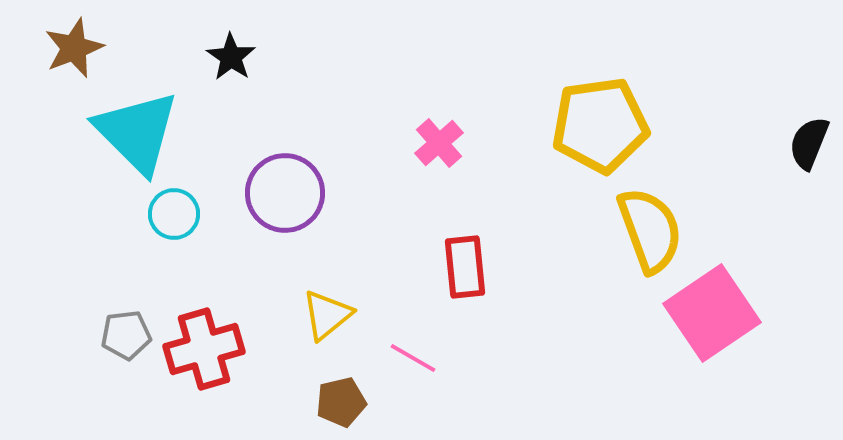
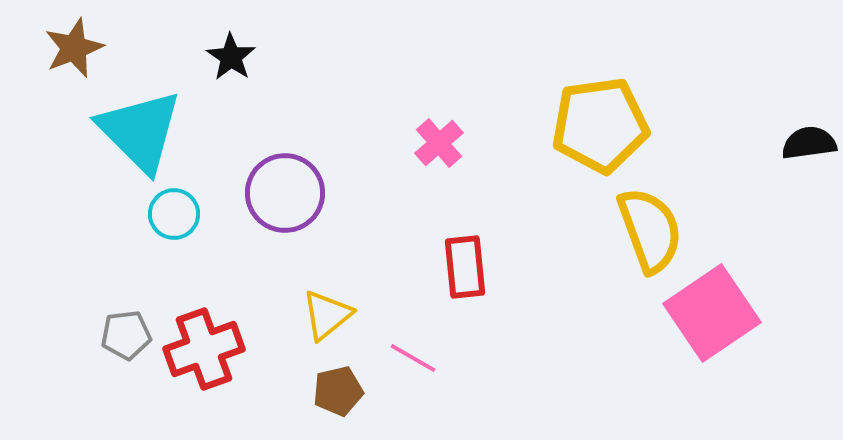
cyan triangle: moved 3 px right, 1 px up
black semicircle: rotated 60 degrees clockwise
red cross: rotated 4 degrees counterclockwise
brown pentagon: moved 3 px left, 11 px up
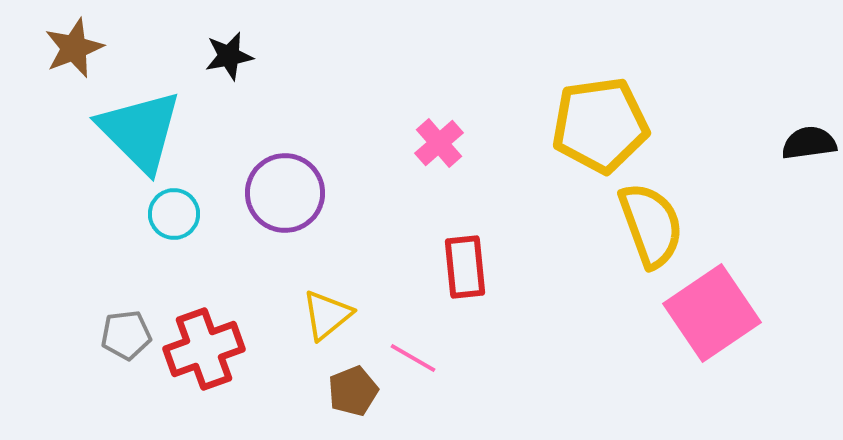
black star: moved 2 px left, 1 px up; rotated 27 degrees clockwise
yellow semicircle: moved 1 px right, 5 px up
brown pentagon: moved 15 px right; rotated 9 degrees counterclockwise
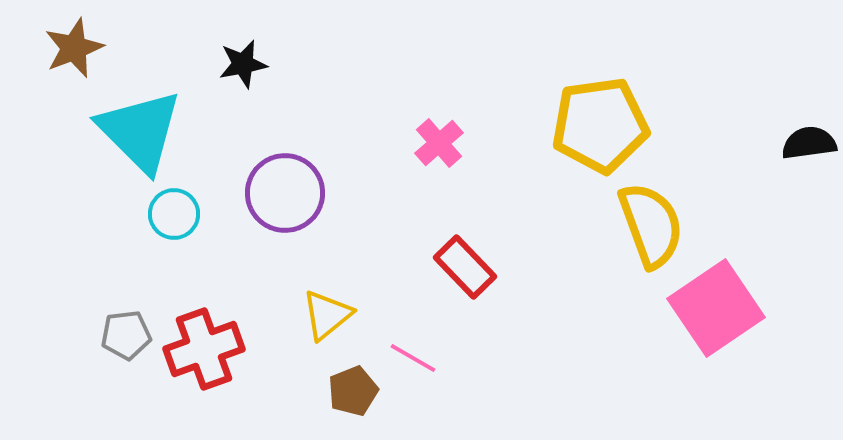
black star: moved 14 px right, 8 px down
red rectangle: rotated 38 degrees counterclockwise
pink square: moved 4 px right, 5 px up
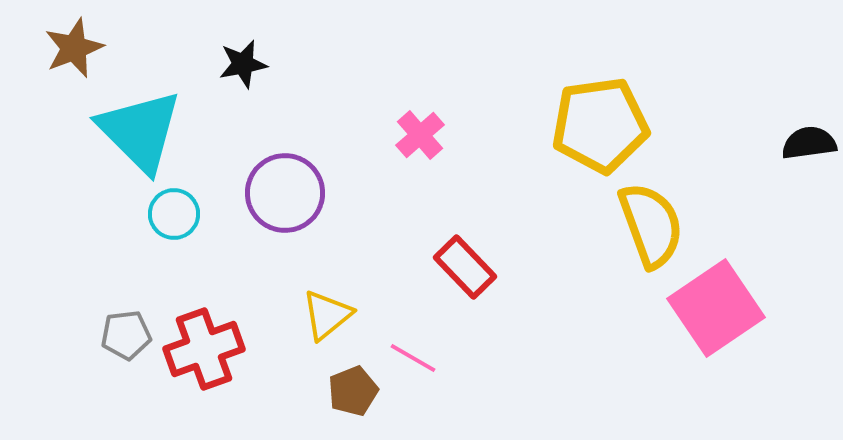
pink cross: moved 19 px left, 8 px up
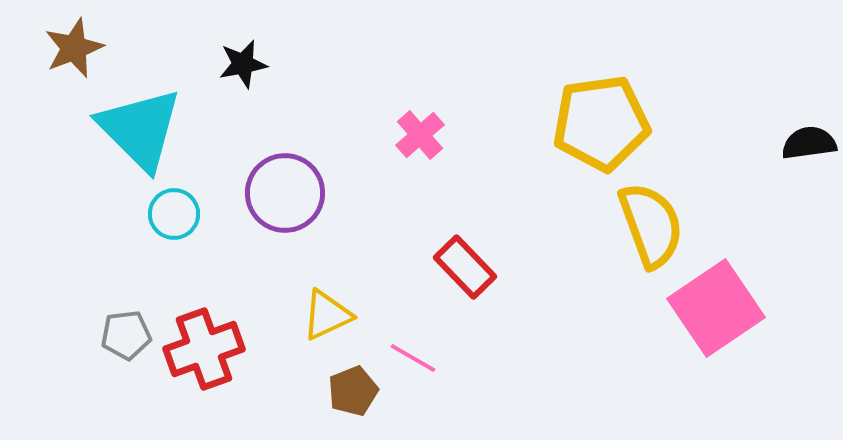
yellow pentagon: moved 1 px right, 2 px up
cyan triangle: moved 2 px up
yellow triangle: rotated 14 degrees clockwise
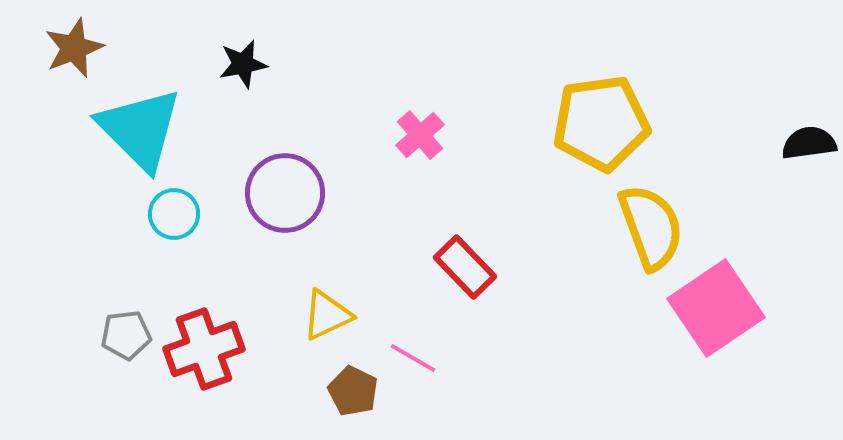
yellow semicircle: moved 2 px down
brown pentagon: rotated 24 degrees counterclockwise
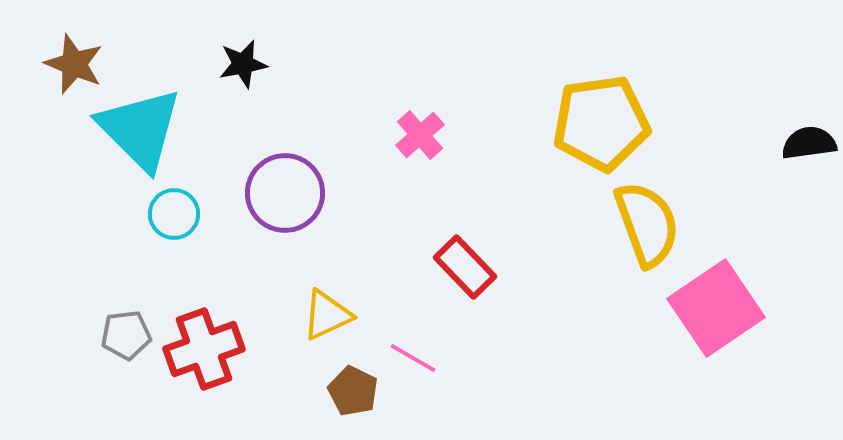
brown star: moved 16 px down; rotated 28 degrees counterclockwise
yellow semicircle: moved 4 px left, 3 px up
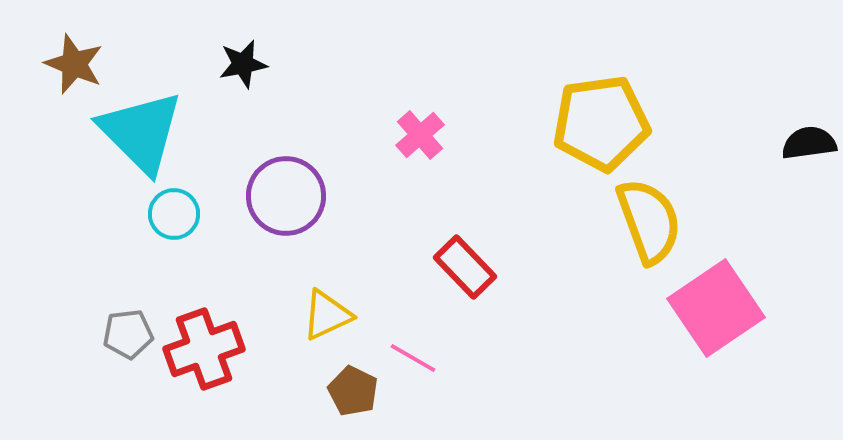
cyan triangle: moved 1 px right, 3 px down
purple circle: moved 1 px right, 3 px down
yellow semicircle: moved 2 px right, 3 px up
gray pentagon: moved 2 px right, 1 px up
